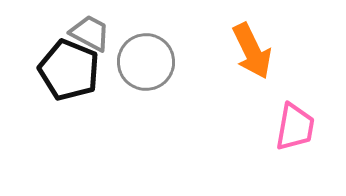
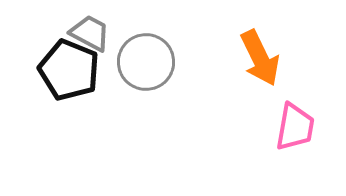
orange arrow: moved 8 px right, 7 px down
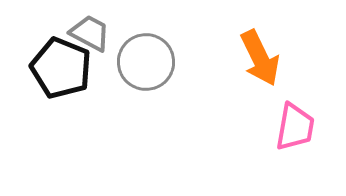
black pentagon: moved 8 px left, 2 px up
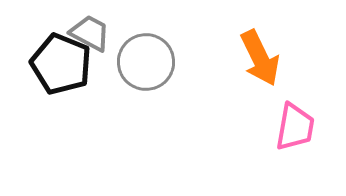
black pentagon: moved 4 px up
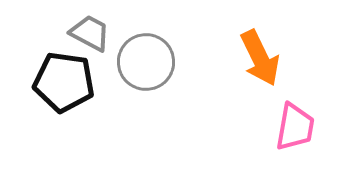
black pentagon: moved 3 px right, 18 px down; rotated 14 degrees counterclockwise
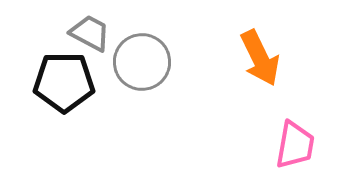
gray circle: moved 4 px left
black pentagon: rotated 8 degrees counterclockwise
pink trapezoid: moved 18 px down
